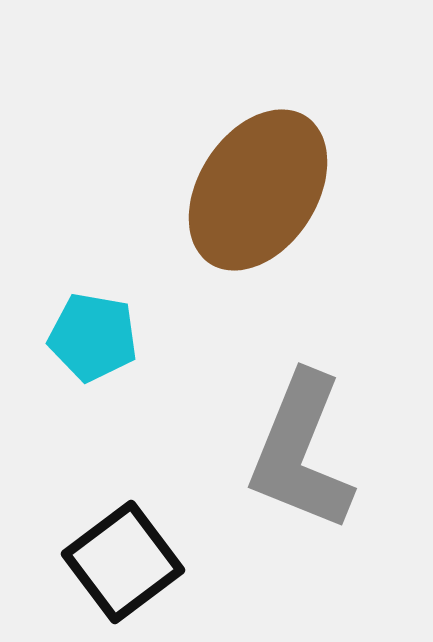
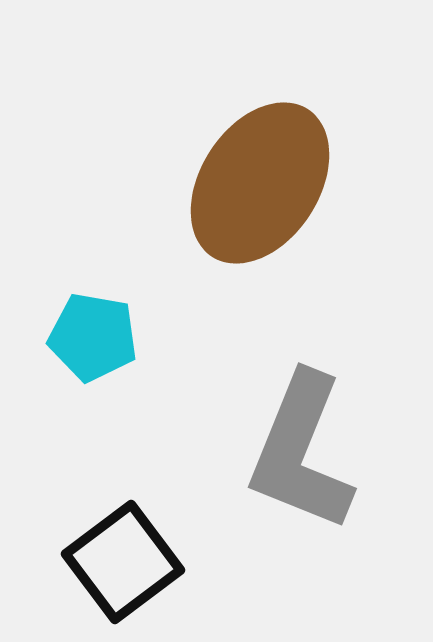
brown ellipse: moved 2 px right, 7 px up
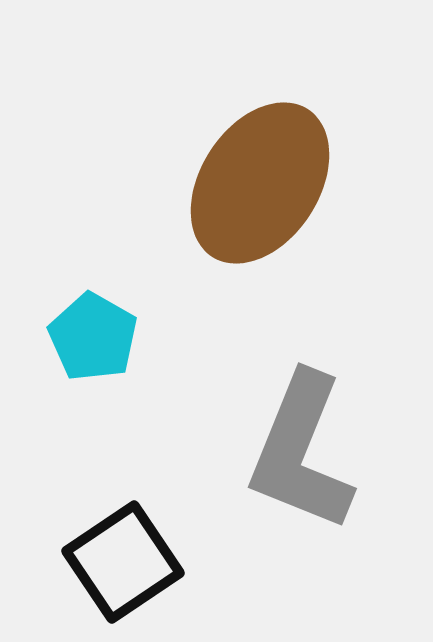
cyan pentagon: rotated 20 degrees clockwise
black square: rotated 3 degrees clockwise
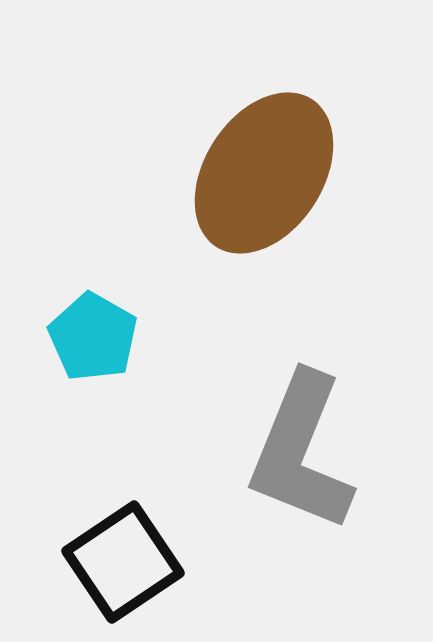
brown ellipse: moved 4 px right, 10 px up
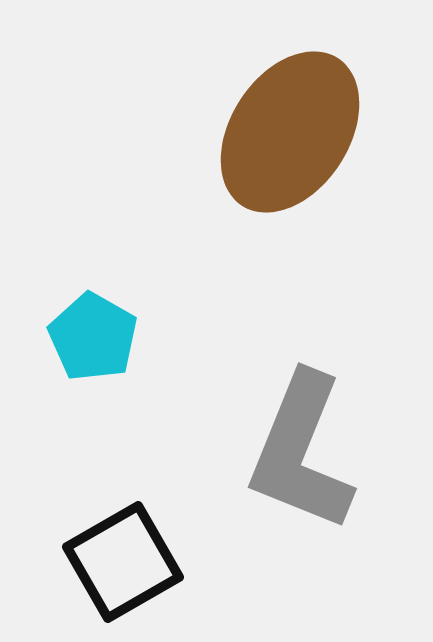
brown ellipse: moved 26 px right, 41 px up
black square: rotated 4 degrees clockwise
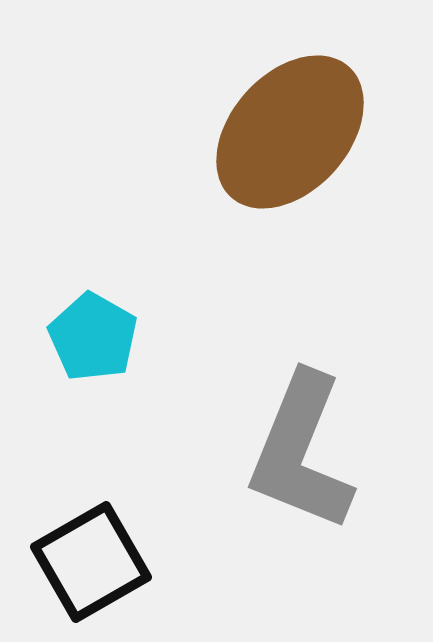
brown ellipse: rotated 9 degrees clockwise
black square: moved 32 px left
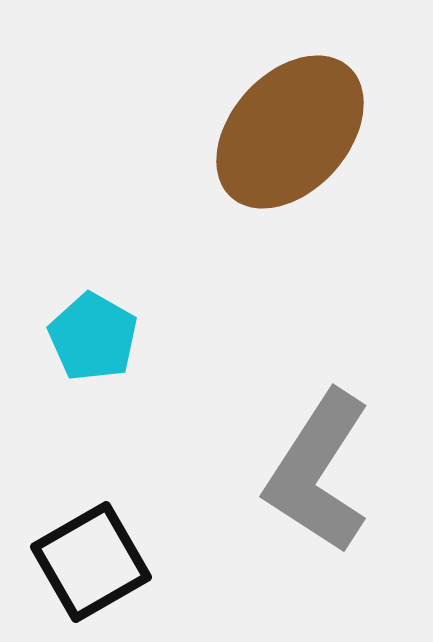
gray L-shape: moved 17 px right, 20 px down; rotated 11 degrees clockwise
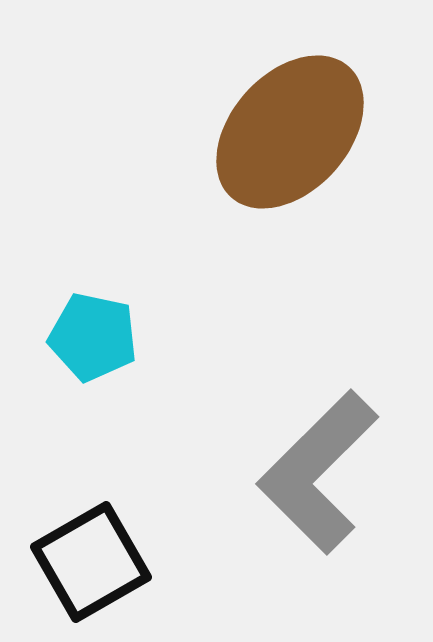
cyan pentagon: rotated 18 degrees counterclockwise
gray L-shape: rotated 12 degrees clockwise
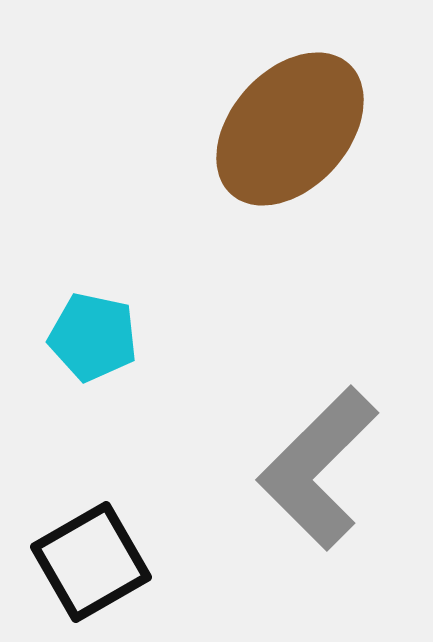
brown ellipse: moved 3 px up
gray L-shape: moved 4 px up
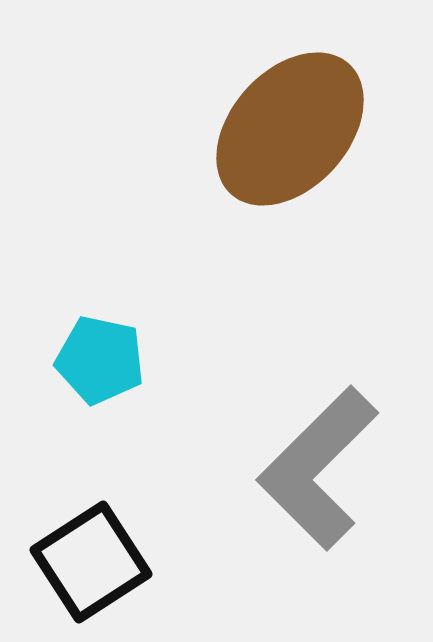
cyan pentagon: moved 7 px right, 23 px down
black square: rotated 3 degrees counterclockwise
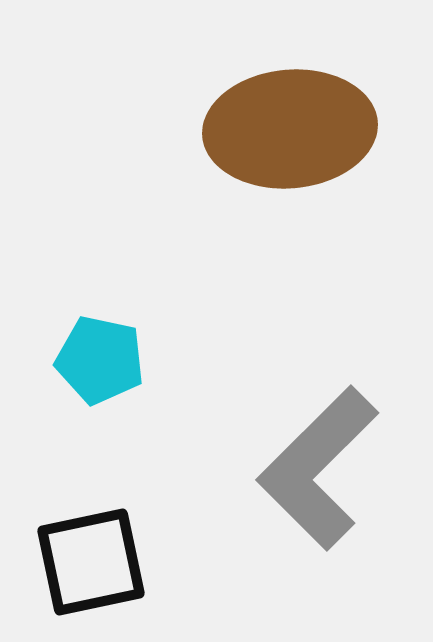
brown ellipse: rotated 43 degrees clockwise
black square: rotated 21 degrees clockwise
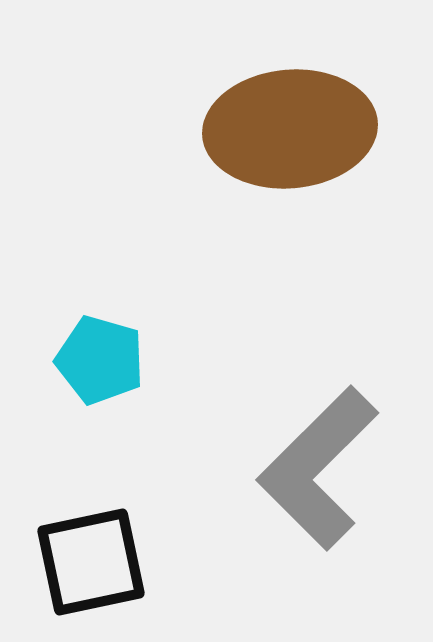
cyan pentagon: rotated 4 degrees clockwise
